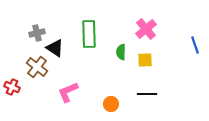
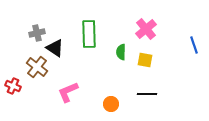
blue line: moved 1 px left
yellow square: rotated 14 degrees clockwise
red cross: moved 1 px right, 1 px up
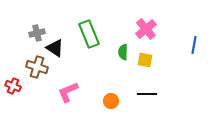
green rectangle: rotated 20 degrees counterclockwise
blue line: rotated 30 degrees clockwise
green semicircle: moved 2 px right
brown cross: rotated 20 degrees counterclockwise
orange circle: moved 3 px up
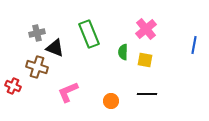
black triangle: rotated 12 degrees counterclockwise
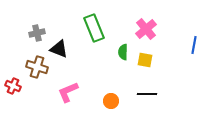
green rectangle: moved 5 px right, 6 px up
black triangle: moved 4 px right, 1 px down
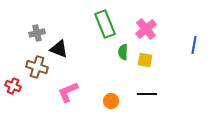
green rectangle: moved 11 px right, 4 px up
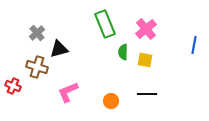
gray cross: rotated 28 degrees counterclockwise
black triangle: rotated 36 degrees counterclockwise
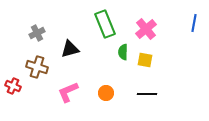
gray cross: rotated 14 degrees clockwise
blue line: moved 22 px up
black triangle: moved 11 px right
orange circle: moved 5 px left, 8 px up
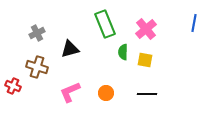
pink L-shape: moved 2 px right
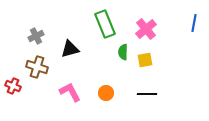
gray cross: moved 1 px left, 3 px down
yellow square: rotated 21 degrees counterclockwise
pink L-shape: rotated 85 degrees clockwise
